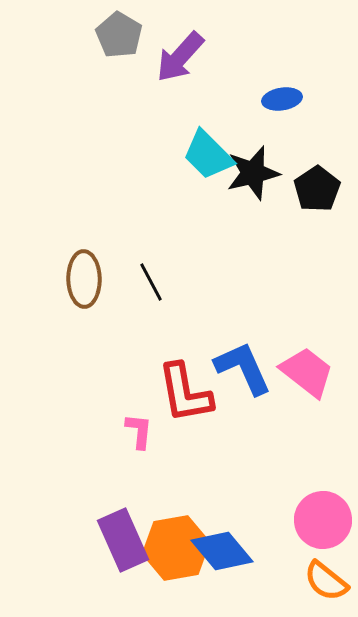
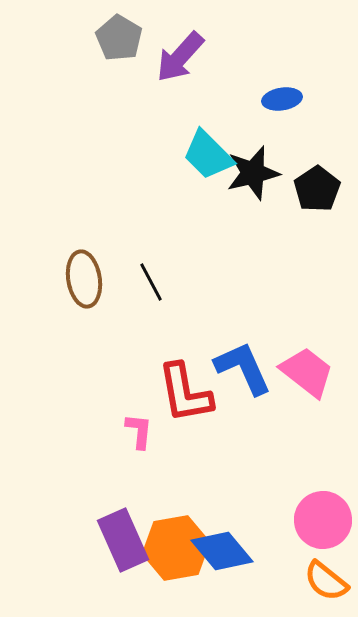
gray pentagon: moved 3 px down
brown ellipse: rotated 8 degrees counterclockwise
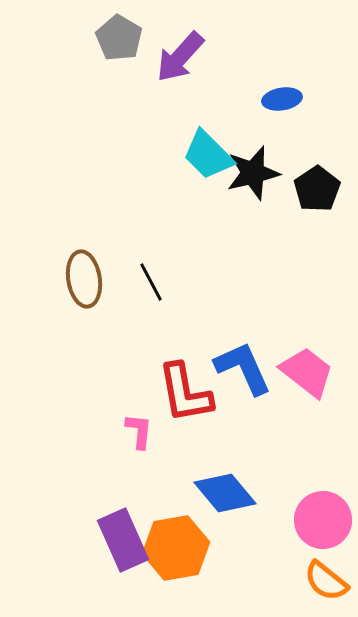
blue diamond: moved 3 px right, 58 px up
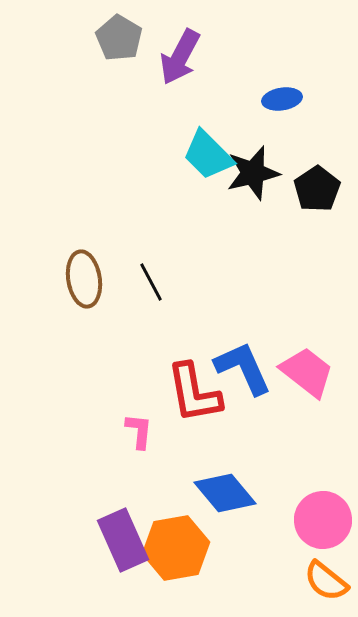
purple arrow: rotated 14 degrees counterclockwise
red L-shape: moved 9 px right
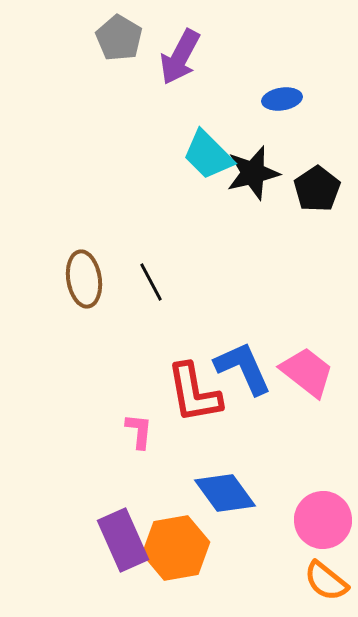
blue diamond: rotated 4 degrees clockwise
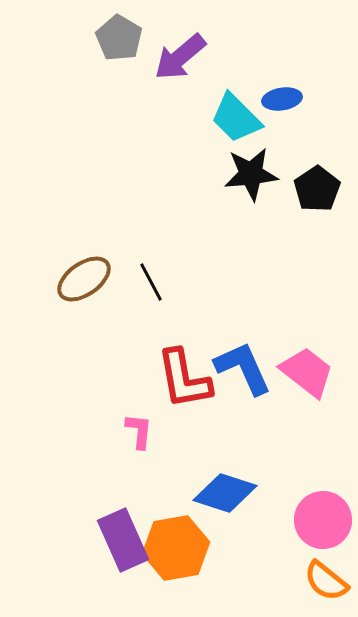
purple arrow: rotated 22 degrees clockwise
cyan trapezoid: moved 28 px right, 37 px up
black star: moved 2 px left, 1 px down; rotated 8 degrees clockwise
brown ellipse: rotated 64 degrees clockwise
red L-shape: moved 10 px left, 14 px up
blue diamond: rotated 36 degrees counterclockwise
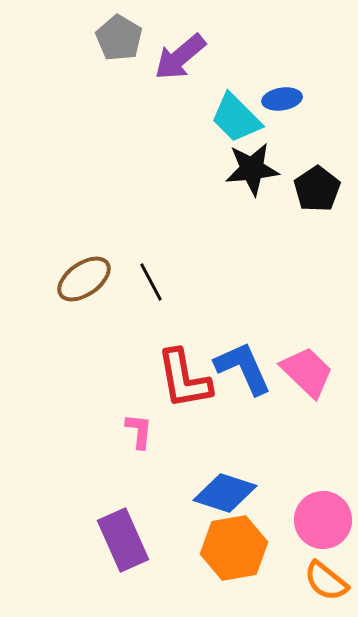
black star: moved 1 px right, 5 px up
pink trapezoid: rotated 6 degrees clockwise
orange hexagon: moved 58 px right
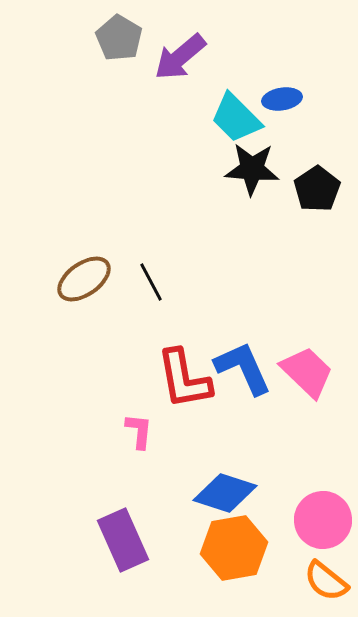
black star: rotated 10 degrees clockwise
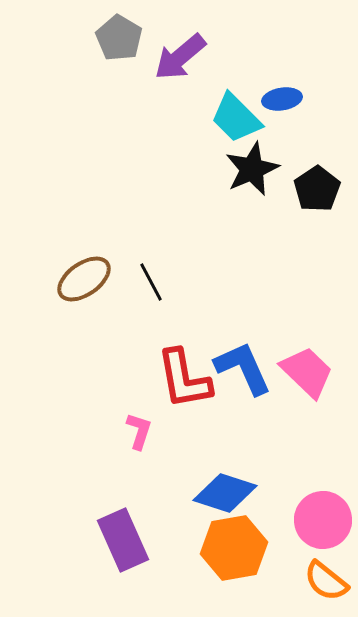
black star: rotated 28 degrees counterclockwise
pink L-shape: rotated 12 degrees clockwise
